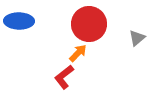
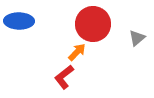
red circle: moved 4 px right
orange arrow: moved 1 px left, 1 px up
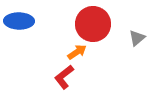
orange arrow: rotated 12 degrees clockwise
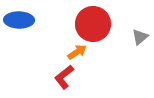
blue ellipse: moved 1 px up
gray triangle: moved 3 px right, 1 px up
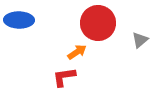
red circle: moved 5 px right, 1 px up
gray triangle: moved 3 px down
red L-shape: rotated 30 degrees clockwise
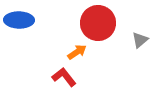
red L-shape: rotated 60 degrees clockwise
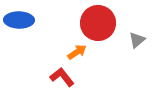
gray triangle: moved 3 px left
red L-shape: moved 2 px left
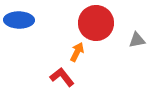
red circle: moved 2 px left
gray triangle: rotated 30 degrees clockwise
orange arrow: rotated 30 degrees counterclockwise
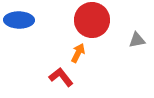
red circle: moved 4 px left, 3 px up
orange arrow: moved 1 px right, 1 px down
red L-shape: moved 1 px left
